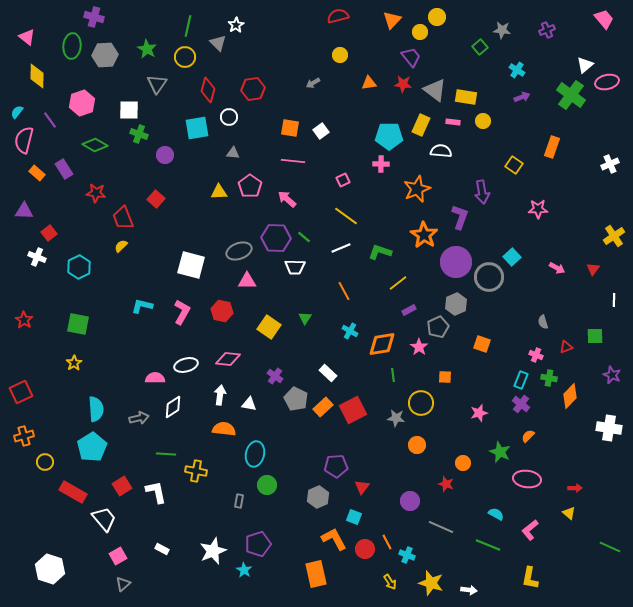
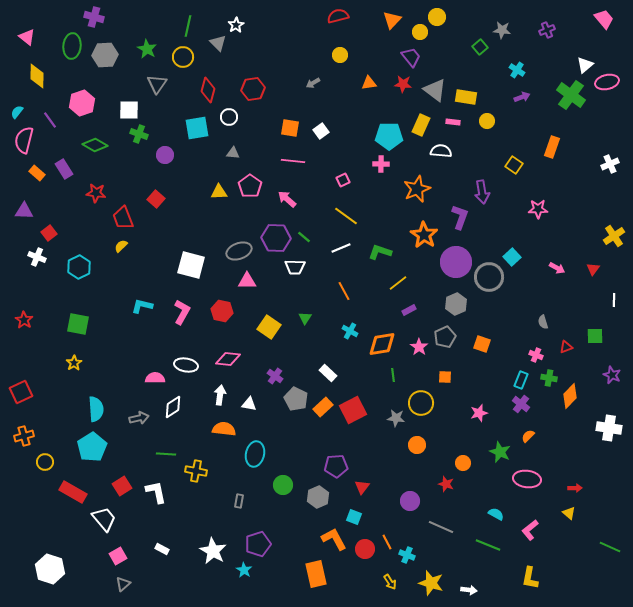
yellow circle at (185, 57): moved 2 px left
yellow circle at (483, 121): moved 4 px right
gray pentagon at (438, 327): moved 7 px right, 10 px down
white ellipse at (186, 365): rotated 25 degrees clockwise
green circle at (267, 485): moved 16 px right
white star at (213, 551): rotated 20 degrees counterclockwise
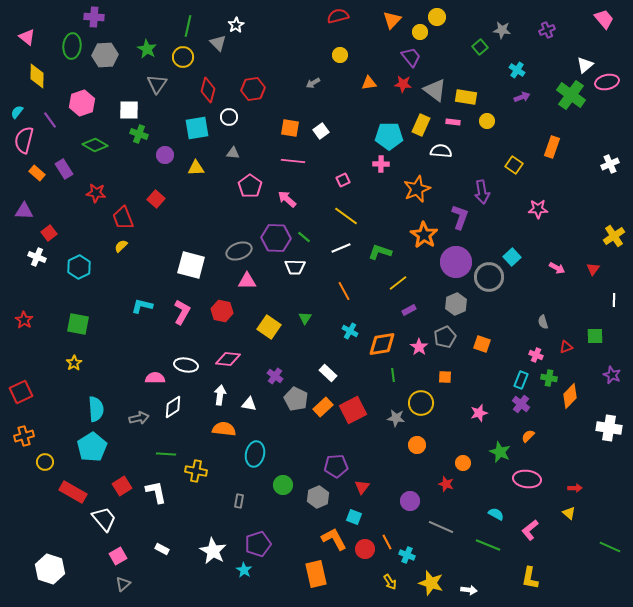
purple cross at (94, 17): rotated 12 degrees counterclockwise
yellow triangle at (219, 192): moved 23 px left, 24 px up
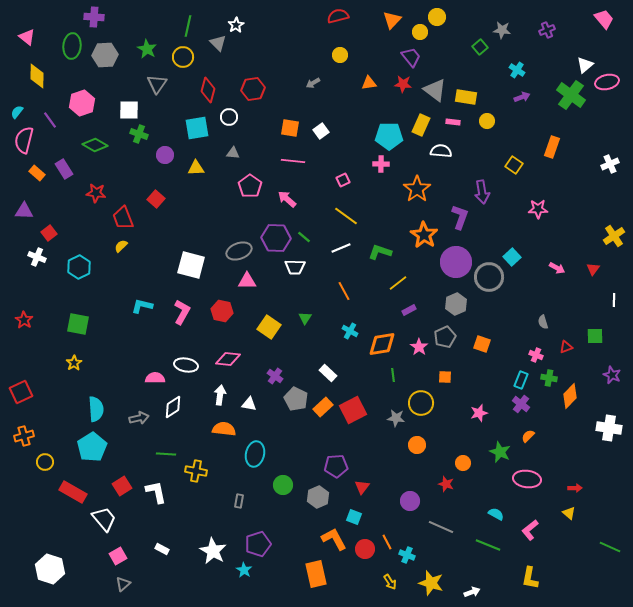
orange star at (417, 189): rotated 12 degrees counterclockwise
white arrow at (469, 590): moved 3 px right, 2 px down; rotated 28 degrees counterclockwise
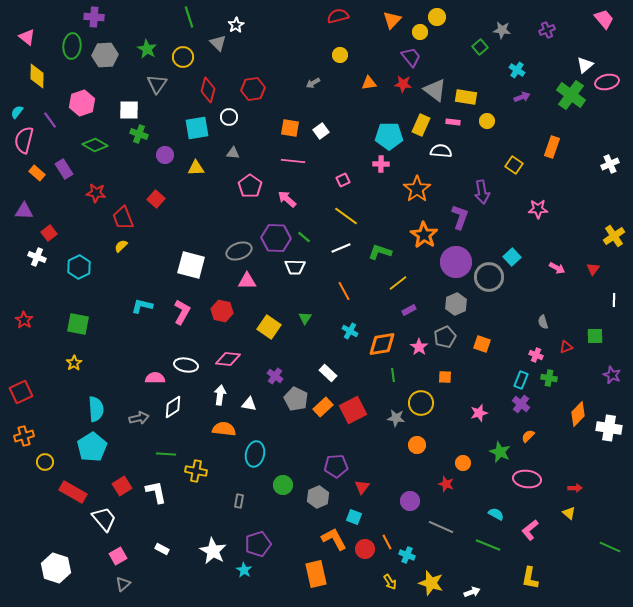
green line at (188, 26): moved 1 px right, 9 px up; rotated 30 degrees counterclockwise
orange diamond at (570, 396): moved 8 px right, 18 px down
white hexagon at (50, 569): moved 6 px right, 1 px up
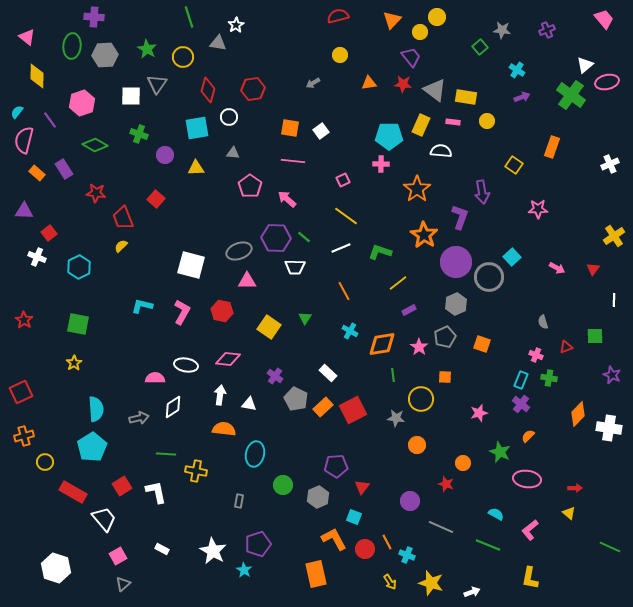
gray triangle at (218, 43): rotated 36 degrees counterclockwise
white square at (129, 110): moved 2 px right, 14 px up
yellow circle at (421, 403): moved 4 px up
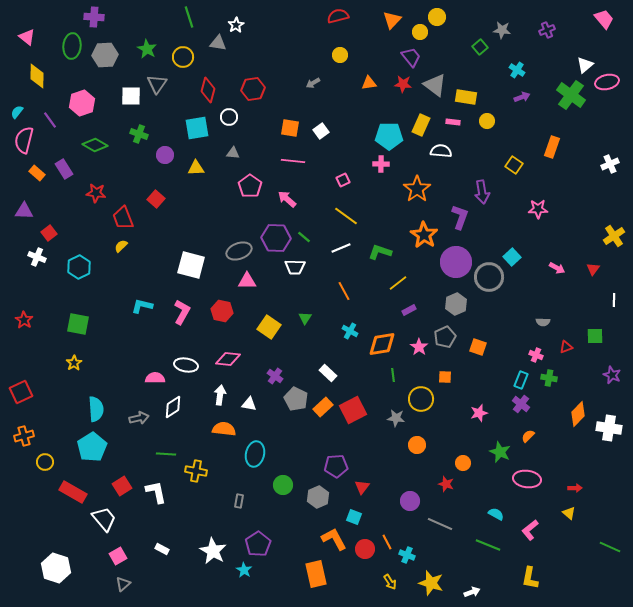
gray triangle at (435, 90): moved 5 px up
gray semicircle at (543, 322): rotated 72 degrees counterclockwise
orange square at (482, 344): moved 4 px left, 3 px down
gray line at (441, 527): moved 1 px left, 3 px up
purple pentagon at (258, 544): rotated 15 degrees counterclockwise
